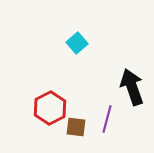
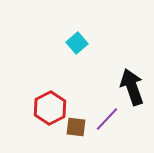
purple line: rotated 28 degrees clockwise
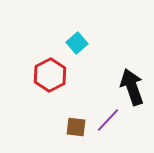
red hexagon: moved 33 px up
purple line: moved 1 px right, 1 px down
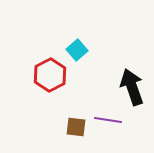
cyan square: moved 7 px down
purple line: rotated 56 degrees clockwise
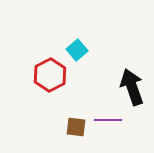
purple line: rotated 8 degrees counterclockwise
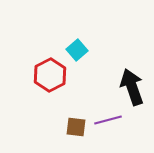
purple line: rotated 16 degrees counterclockwise
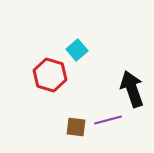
red hexagon: rotated 16 degrees counterclockwise
black arrow: moved 2 px down
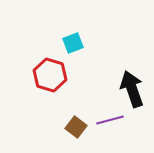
cyan square: moved 4 px left, 7 px up; rotated 20 degrees clockwise
purple line: moved 2 px right
brown square: rotated 30 degrees clockwise
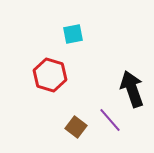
cyan square: moved 9 px up; rotated 10 degrees clockwise
purple line: rotated 64 degrees clockwise
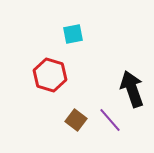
brown square: moved 7 px up
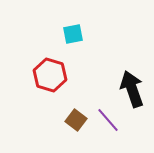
purple line: moved 2 px left
